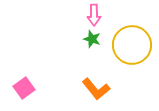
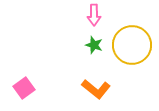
green star: moved 2 px right, 6 px down
orange L-shape: rotated 12 degrees counterclockwise
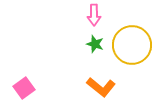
green star: moved 1 px right, 1 px up
orange L-shape: moved 5 px right, 2 px up
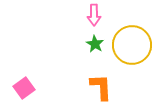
green star: rotated 12 degrees clockwise
orange L-shape: rotated 132 degrees counterclockwise
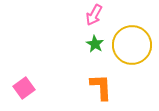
pink arrow: rotated 30 degrees clockwise
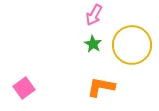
green star: moved 2 px left
orange L-shape: rotated 76 degrees counterclockwise
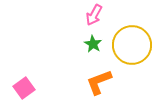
orange L-shape: moved 2 px left, 5 px up; rotated 32 degrees counterclockwise
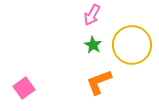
pink arrow: moved 2 px left
green star: moved 1 px down
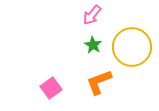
pink arrow: rotated 10 degrees clockwise
yellow circle: moved 2 px down
pink square: moved 27 px right
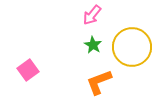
pink square: moved 23 px left, 18 px up
